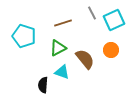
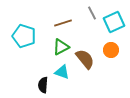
cyan square: moved 2 px down
green triangle: moved 3 px right, 1 px up
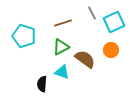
brown semicircle: rotated 15 degrees counterclockwise
black semicircle: moved 1 px left, 1 px up
